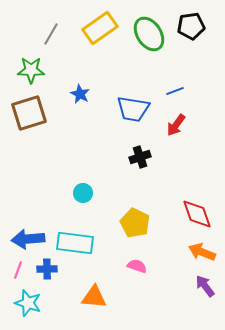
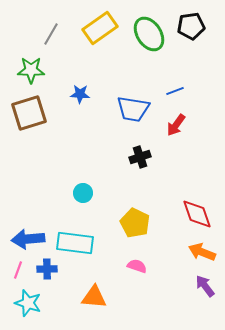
blue star: rotated 24 degrees counterclockwise
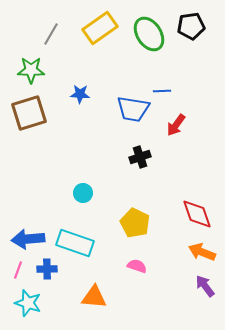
blue line: moved 13 px left; rotated 18 degrees clockwise
cyan rectangle: rotated 12 degrees clockwise
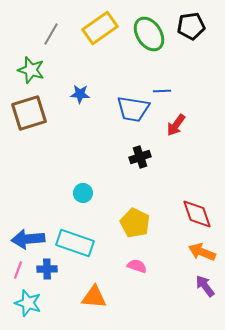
green star: rotated 16 degrees clockwise
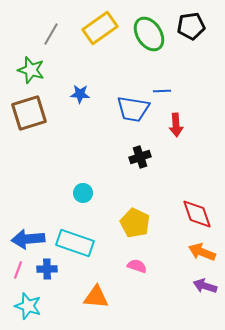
red arrow: rotated 40 degrees counterclockwise
purple arrow: rotated 35 degrees counterclockwise
orange triangle: moved 2 px right
cyan star: moved 3 px down
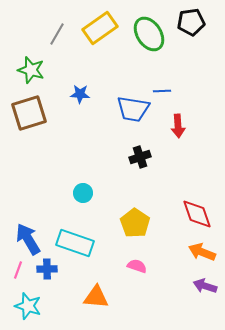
black pentagon: moved 4 px up
gray line: moved 6 px right
red arrow: moved 2 px right, 1 px down
yellow pentagon: rotated 8 degrees clockwise
blue arrow: rotated 64 degrees clockwise
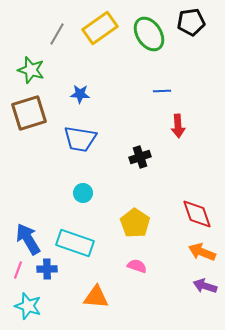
blue trapezoid: moved 53 px left, 30 px down
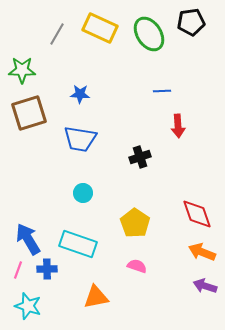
yellow rectangle: rotated 60 degrees clockwise
green star: moved 9 px left; rotated 16 degrees counterclockwise
cyan rectangle: moved 3 px right, 1 px down
orange triangle: rotated 16 degrees counterclockwise
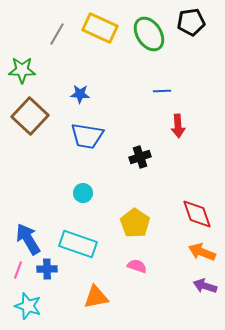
brown square: moved 1 px right, 3 px down; rotated 30 degrees counterclockwise
blue trapezoid: moved 7 px right, 3 px up
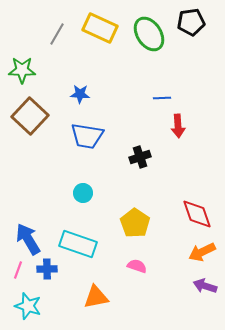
blue line: moved 7 px down
orange arrow: rotated 48 degrees counterclockwise
